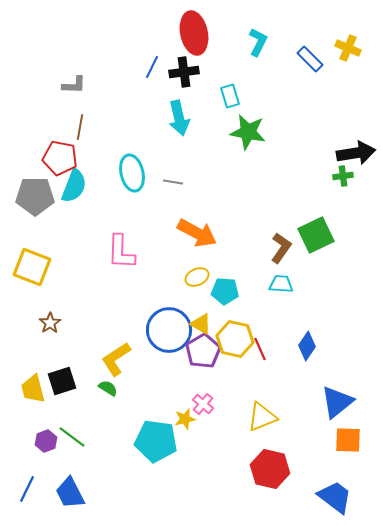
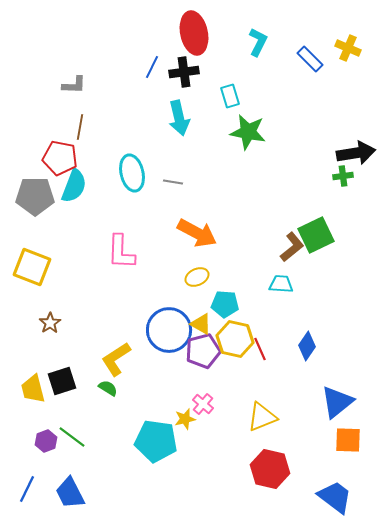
brown L-shape at (281, 248): moved 11 px right, 1 px up; rotated 16 degrees clockwise
cyan pentagon at (225, 291): moved 13 px down
purple pentagon at (203, 351): rotated 16 degrees clockwise
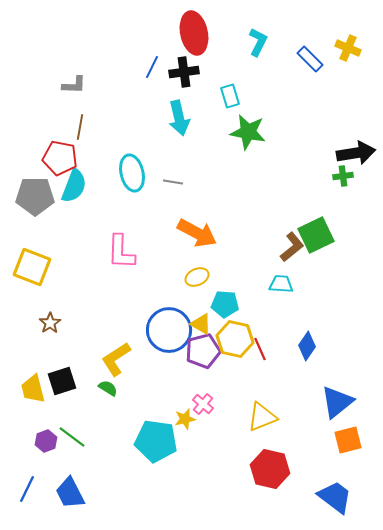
orange square at (348, 440): rotated 16 degrees counterclockwise
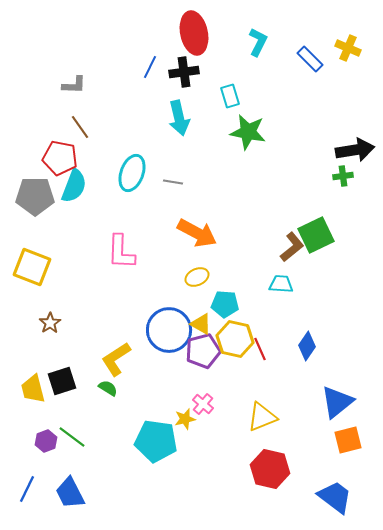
blue line at (152, 67): moved 2 px left
brown line at (80, 127): rotated 45 degrees counterclockwise
black arrow at (356, 153): moved 1 px left, 3 px up
cyan ellipse at (132, 173): rotated 33 degrees clockwise
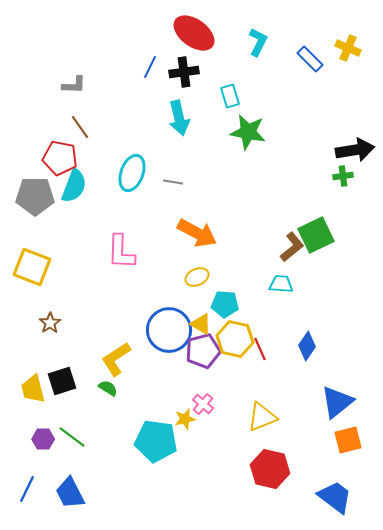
red ellipse at (194, 33): rotated 42 degrees counterclockwise
purple hexagon at (46, 441): moved 3 px left, 2 px up; rotated 20 degrees clockwise
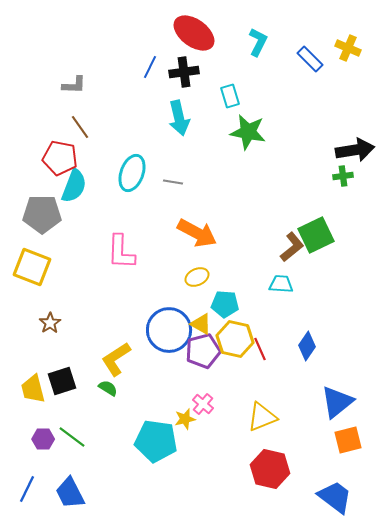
gray pentagon at (35, 196): moved 7 px right, 18 px down
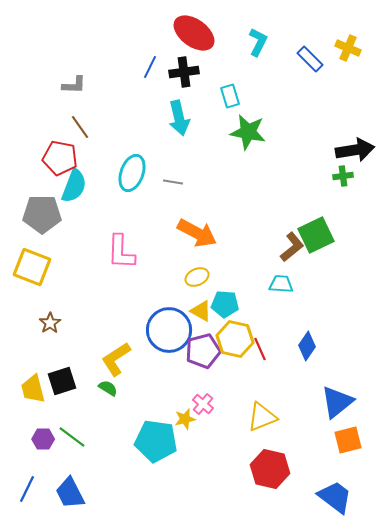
yellow triangle at (201, 324): moved 13 px up
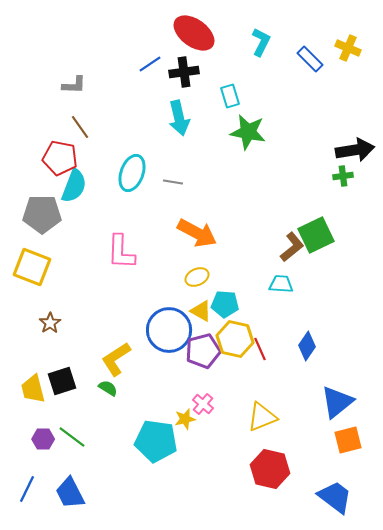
cyan L-shape at (258, 42): moved 3 px right
blue line at (150, 67): moved 3 px up; rotated 30 degrees clockwise
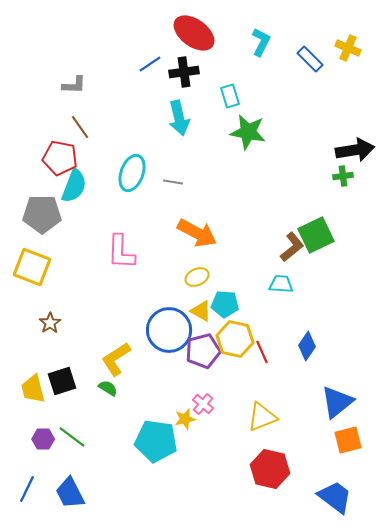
red line at (260, 349): moved 2 px right, 3 px down
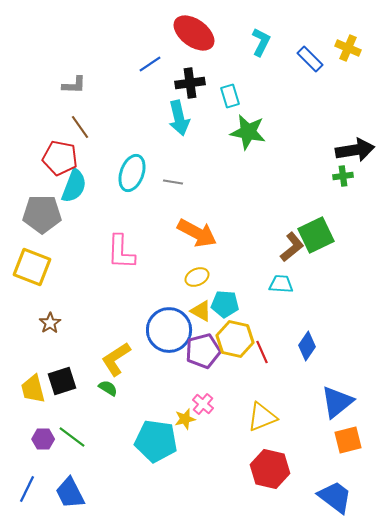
black cross at (184, 72): moved 6 px right, 11 px down
